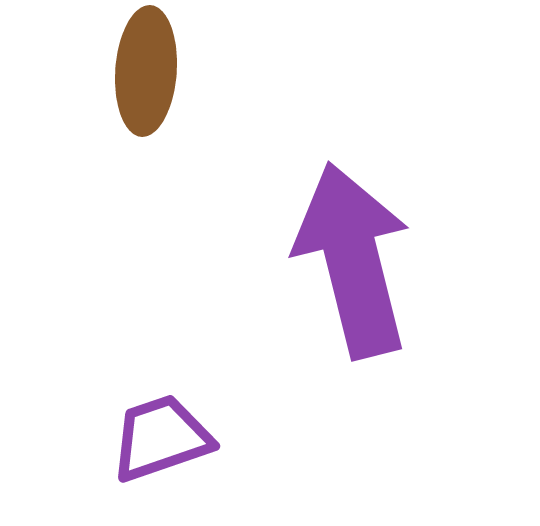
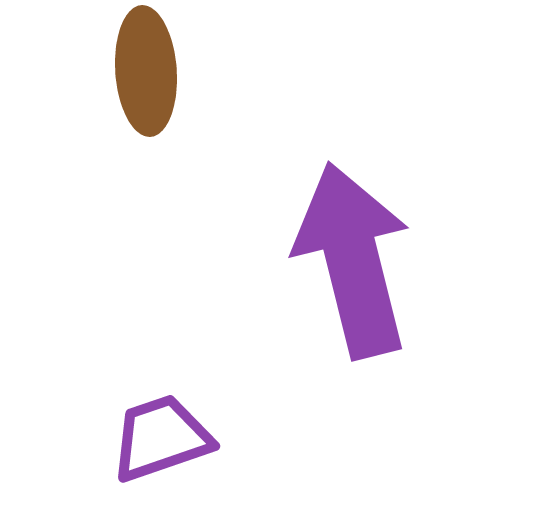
brown ellipse: rotated 8 degrees counterclockwise
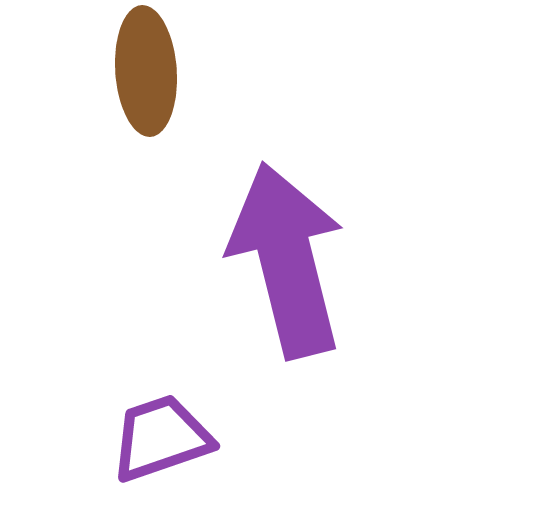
purple arrow: moved 66 px left
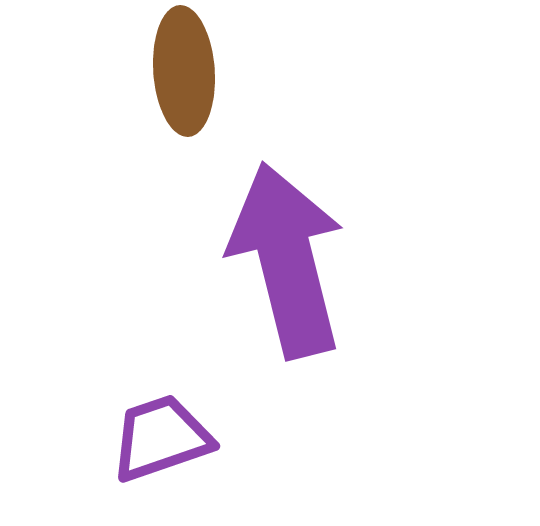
brown ellipse: moved 38 px right
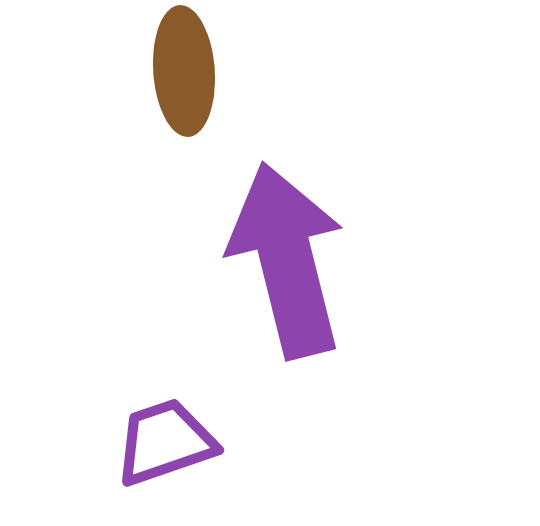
purple trapezoid: moved 4 px right, 4 px down
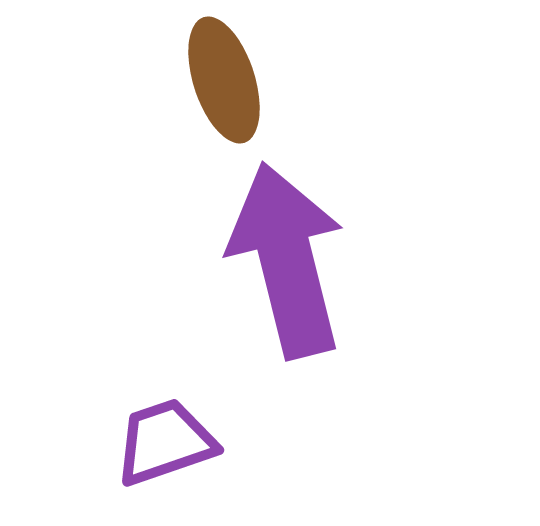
brown ellipse: moved 40 px right, 9 px down; rotated 14 degrees counterclockwise
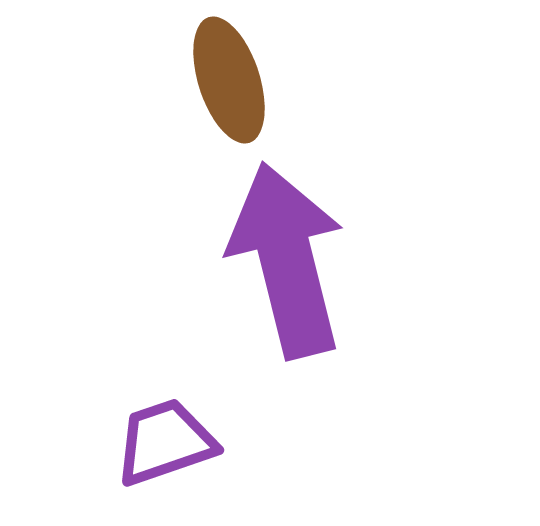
brown ellipse: moved 5 px right
